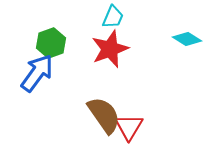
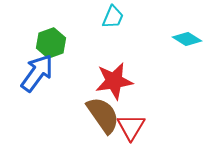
red star: moved 4 px right, 32 px down; rotated 12 degrees clockwise
brown semicircle: moved 1 px left
red triangle: moved 2 px right
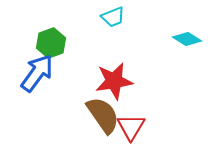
cyan trapezoid: rotated 45 degrees clockwise
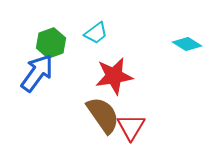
cyan trapezoid: moved 17 px left, 16 px down; rotated 15 degrees counterclockwise
cyan diamond: moved 5 px down
red star: moved 5 px up
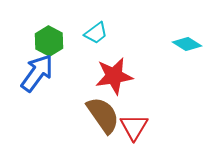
green hexagon: moved 2 px left, 2 px up; rotated 12 degrees counterclockwise
red triangle: moved 3 px right
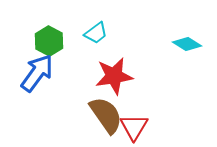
brown semicircle: moved 3 px right
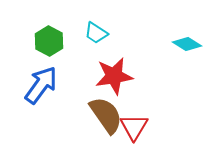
cyan trapezoid: rotated 70 degrees clockwise
blue arrow: moved 4 px right, 12 px down
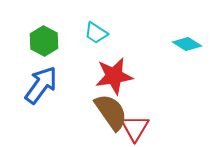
green hexagon: moved 5 px left
brown semicircle: moved 5 px right, 3 px up
red triangle: moved 1 px right, 1 px down
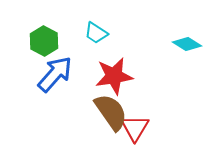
blue arrow: moved 14 px right, 11 px up; rotated 6 degrees clockwise
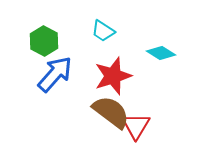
cyan trapezoid: moved 7 px right, 2 px up
cyan diamond: moved 26 px left, 9 px down
red star: moved 1 px left; rotated 9 degrees counterclockwise
brown semicircle: rotated 18 degrees counterclockwise
red triangle: moved 1 px right, 2 px up
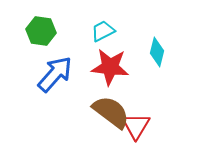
cyan trapezoid: rotated 120 degrees clockwise
green hexagon: moved 3 px left, 10 px up; rotated 20 degrees counterclockwise
cyan diamond: moved 4 px left, 1 px up; rotated 72 degrees clockwise
red star: moved 3 px left, 9 px up; rotated 24 degrees clockwise
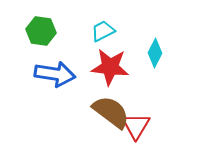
cyan diamond: moved 2 px left, 1 px down; rotated 12 degrees clockwise
blue arrow: rotated 57 degrees clockwise
